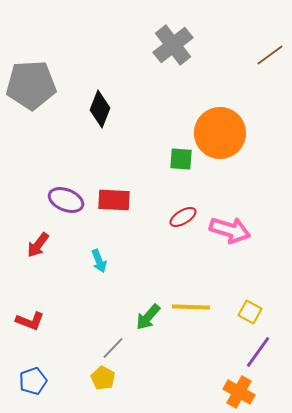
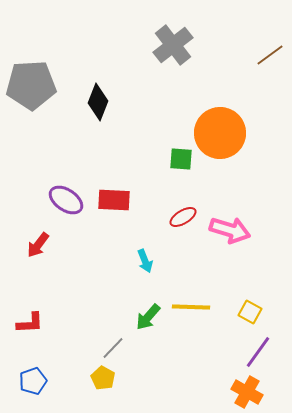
black diamond: moved 2 px left, 7 px up
purple ellipse: rotated 12 degrees clockwise
cyan arrow: moved 46 px right
red L-shape: moved 2 px down; rotated 24 degrees counterclockwise
orange cross: moved 8 px right
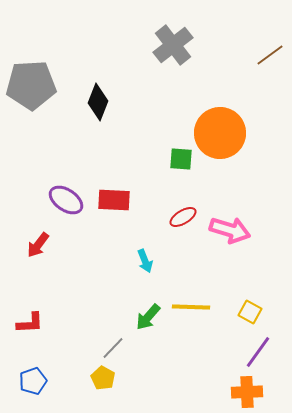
orange cross: rotated 32 degrees counterclockwise
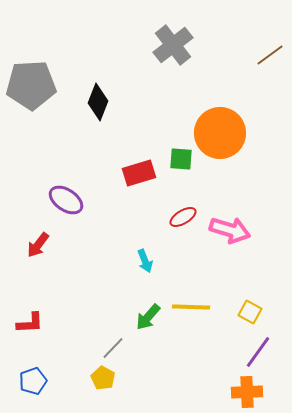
red rectangle: moved 25 px right, 27 px up; rotated 20 degrees counterclockwise
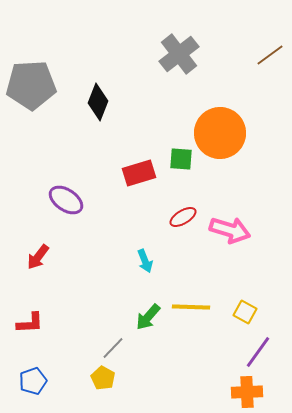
gray cross: moved 6 px right, 9 px down
red arrow: moved 12 px down
yellow square: moved 5 px left
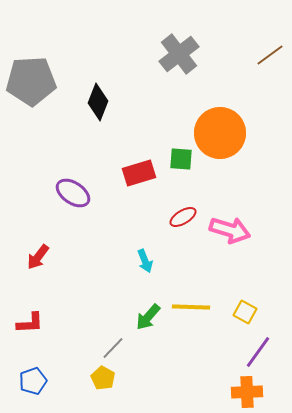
gray pentagon: moved 4 px up
purple ellipse: moved 7 px right, 7 px up
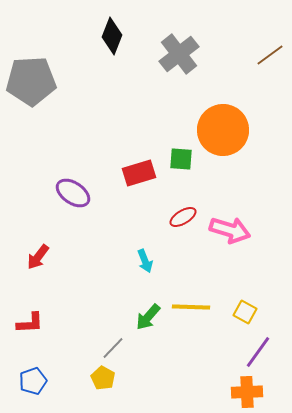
black diamond: moved 14 px right, 66 px up
orange circle: moved 3 px right, 3 px up
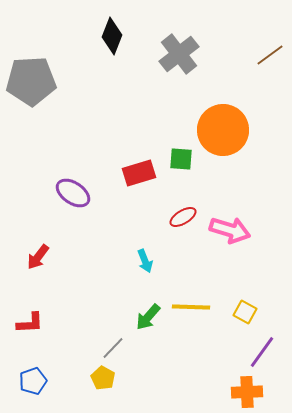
purple line: moved 4 px right
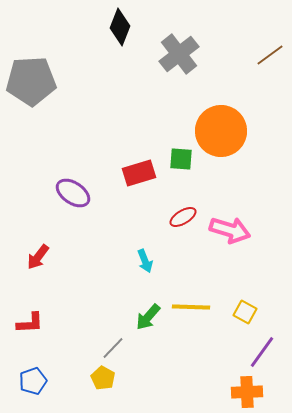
black diamond: moved 8 px right, 9 px up
orange circle: moved 2 px left, 1 px down
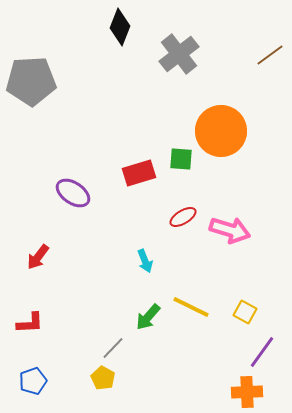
yellow line: rotated 24 degrees clockwise
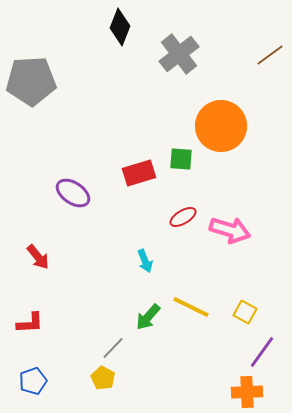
orange circle: moved 5 px up
red arrow: rotated 76 degrees counterclockwise
